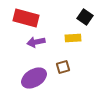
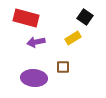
yellow rectangle: rotated 28 degrees counterclockwise
brown square: rotated 16 degrees clockwise
purple ellipse: rotated 35 degrees clockwise
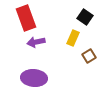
red rectangle: rotated 55 degrees clockwise
yellow rectangle: rotated 35 degrees counterclockwise
brown square: moved 26 px right, 11 px up; rotated 32 degrees counterclockwise
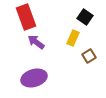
red rectangle: moved 1 px up
purple arrow: rotated 48 degrees clockwise
purple ellipse: rotated 20 degrees counterclockwise
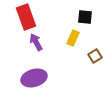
black square: rotated 28 degrees counterclockwise
purple arrow: rotated 24 degrees clockwise
brown square: moved 6 px right
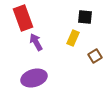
red rectangle: moved 3 px left, 1 px down
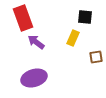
purple arrow: rotated 24 degrees counterclockwise
brown square: moved 1 px right, 1 px down; rotated 24 degrees clockwise
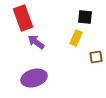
yellow rectangle: moved 3 px right
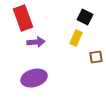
black square: rotated 21 degrees clockwise
purple arrow: rotated 138 degrees clockwise
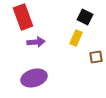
red rectangle: moved 1 px up
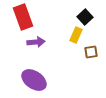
black square: rotated 21 degrees clockwise
yellow rectangle: moved 3 px up
brown square: moved 5 px left, 5 px up
purple ellipse: moved 2 px down; rotated 50 degrees clockwise
